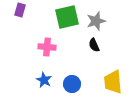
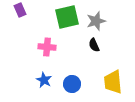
purple rectangle: rotated 40 degrees counterclockwise
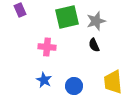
blue circle: moved 2 px right, 2 px down
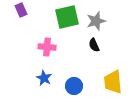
purple rectangle: moved 1 px right
blue star: moved 2 px up
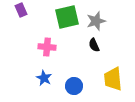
yellow trapezoid: moved 3 px up
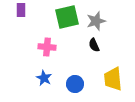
purple rectangle: rotated 24 degrees clockwise
blue circle: moved 1 px right, 2 px up
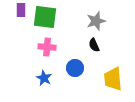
green square: moved 22 px left; rotated 20 degrees clockwise
blue circle: moved 16 px up
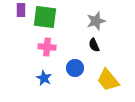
yellow trapezoid: moved 5 px left, 1 px down; rotated 35 degrees counterclockwise
